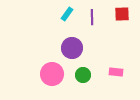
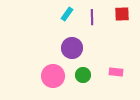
pink circle: moved 1 px right, 2 px down
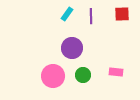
purple line: moved 1 px left, 1 px up
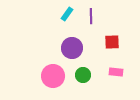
red square: moved 10 px left, 28 px down
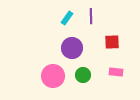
cyan rectangle: moved 4 px down
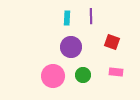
cyan rectangle: rotated 32 degrees counterclockwise
red square: rotated 21 degrees clockwise
purple circle: moved 1 px left, 1 px up
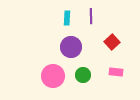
red square: rotated 28 degrees clockwise
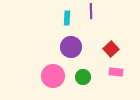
purple line: moved 5 px up
red square: moved 1 px left, 7 px down
green circle: moved 2 px down
